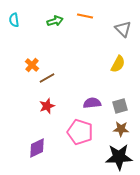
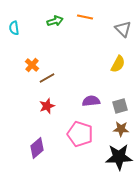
orange line: moved 1 px down
cyan semicircle: moved 8 px down
purple semicircle: moved 1 px left, 2 px up
pink pentagon: moved 2 px down
purple diamond: rotated 15 degrees counterclockwise
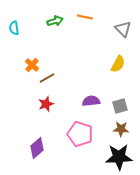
red star: moved 1 px left, 2 px up
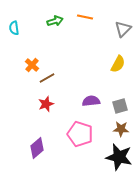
gray triangle: rotated 30 degrees clockwise
black star: rotated 16 degrees clockwise
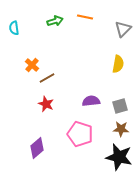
yellow semicircle: rotated 18 degrees counterclockwise
red star: rotated 28 degrees counterclockwise
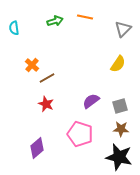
yellow semicircle: rotated 24 degrees clockwise
purple semicircle: rotated 30 degrees counterclockwise
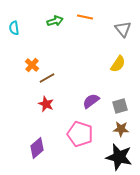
gray triangle: rotated 24 degrees counterclockwise
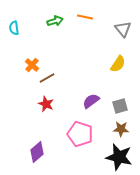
purple diamond: moved 4 px down
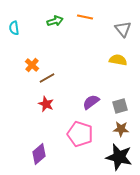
yellow semicircle: moved 4 px up; rotated 114 degrees counterclockwise
purple semicircle: moved 1 px down
purple diamond: moved 2 px right, 2 px down
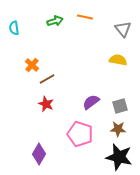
brown line: moved 1 px down
brown star: moved 3 px left
purple diamond: rotated 20 degrees counterclockwise
